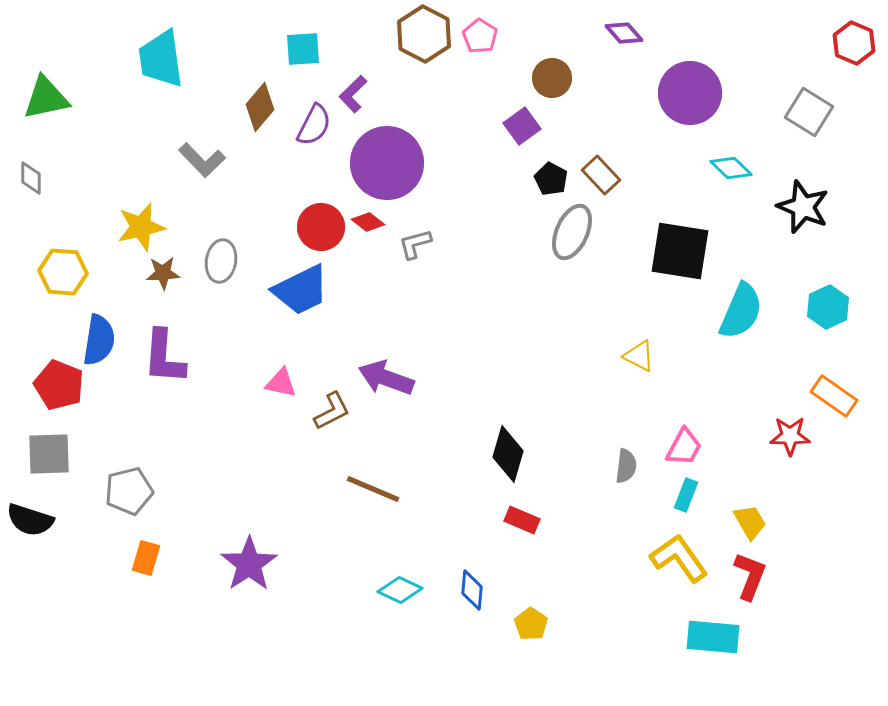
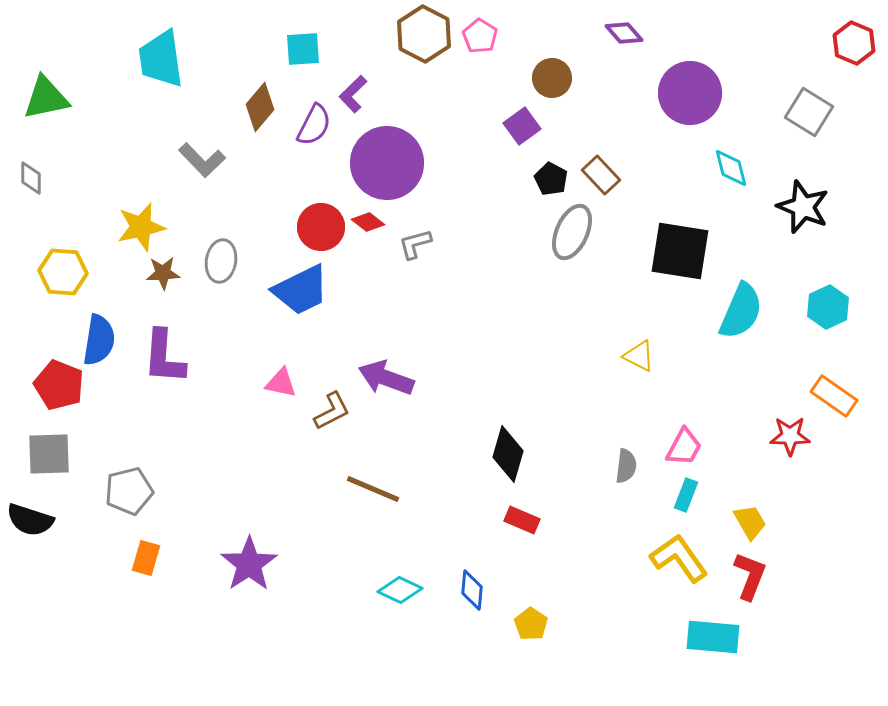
cyan diamond at (731, 168): rotated 33 degrees clockwise
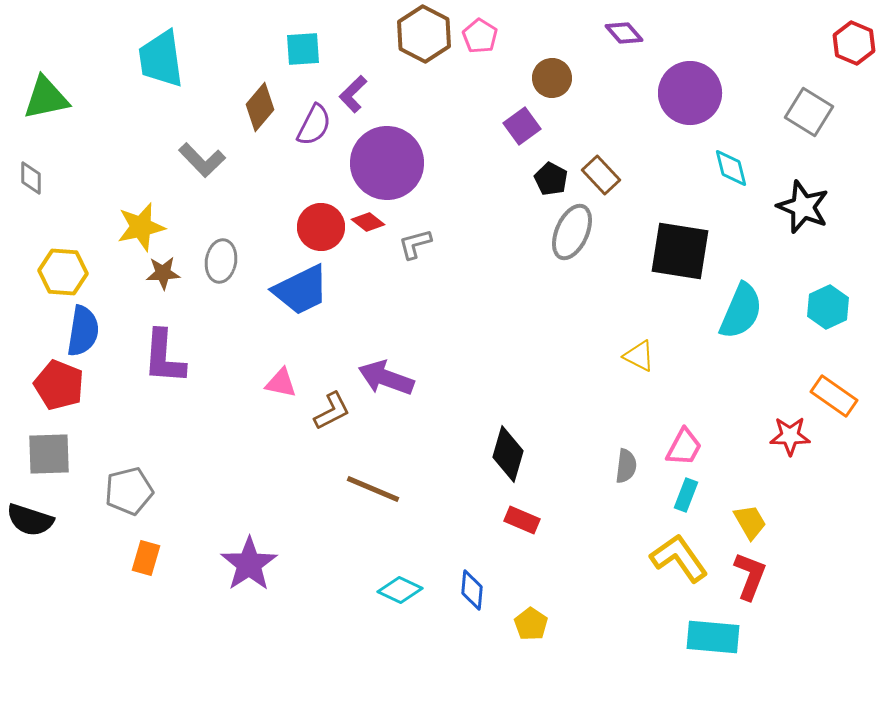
blue semicircle at (99, 340): moved 16 px left, 9 px up
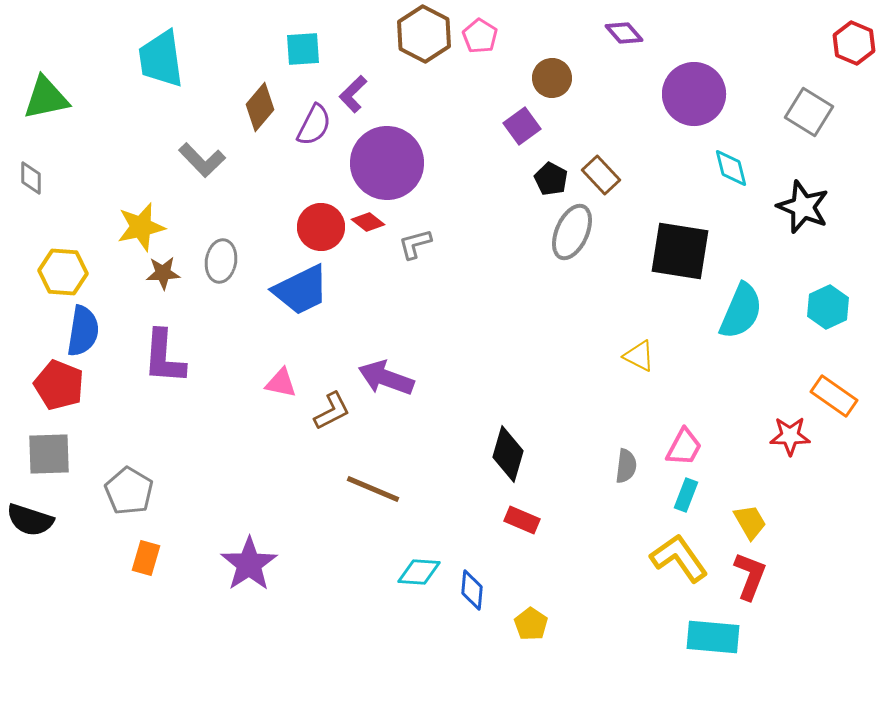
purple circle at (690, 93): moved 4 px right, 1 px down
gray pentagon at (129, 491): rotated 27 degrees counterclockwise
cyan diamond at (400, 590): moved 19 px right, 18 px up; rotated 21 degrees counterclockwise
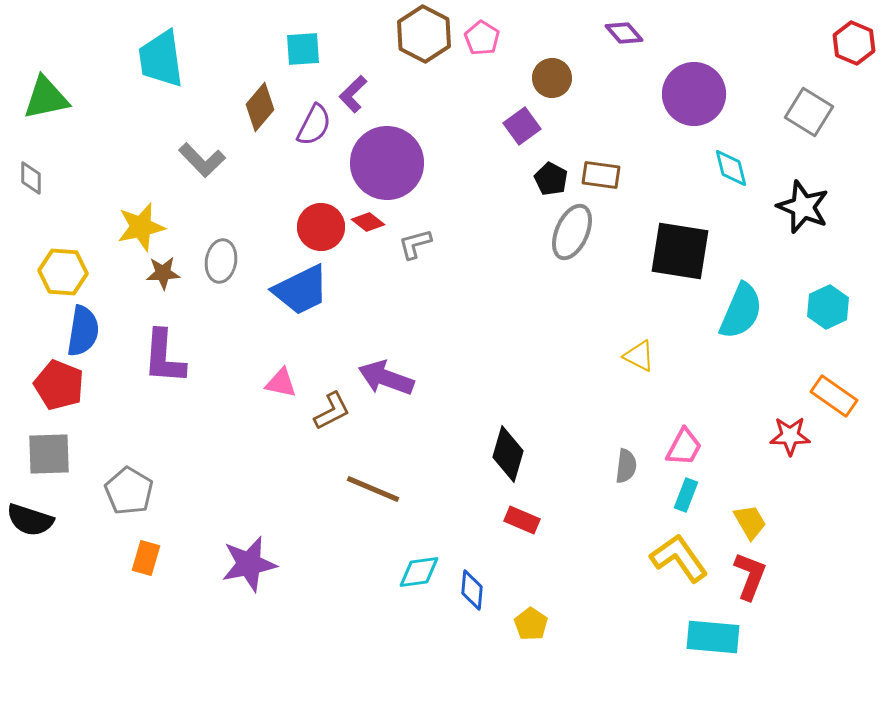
pink pentagon at (480, 36): moved 2 px right, 2 px down
brown rectangle at (601, 175): rotated 39 degrees counterclockwise
purple star at (249, 564): rotated 22 degrees clockwise
cyan diamond at (419, 572): rotated 12 degrees counterclockwise
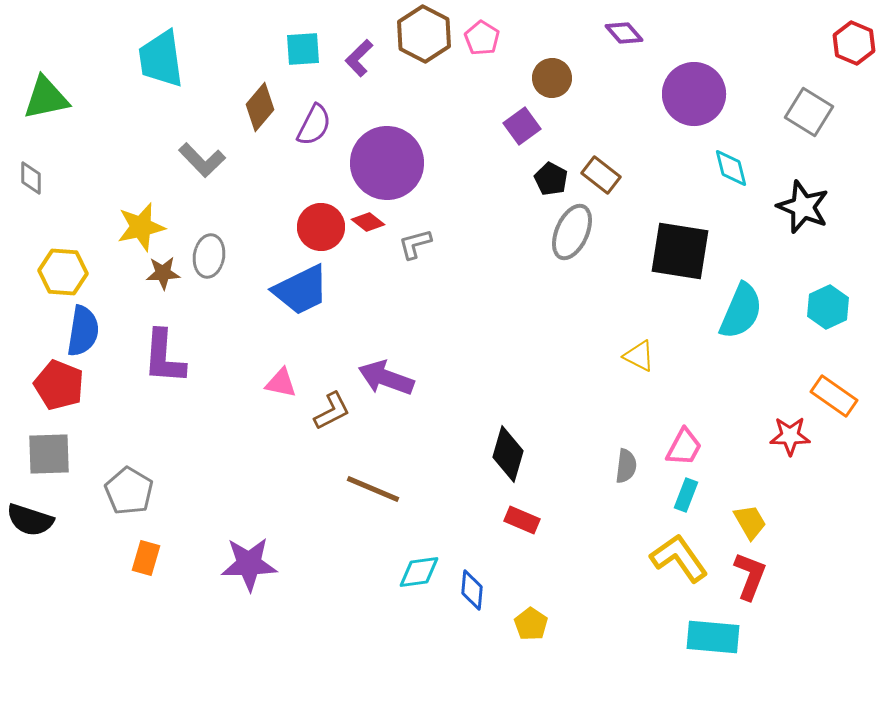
purple L-shape at (353, 94): moved 6 px right, 36 px up
brown rectangle at (601, 175): rotated 30 degrees clockwise
gray ellipse at (221, 261): moved 12 px left, 5 px up
purple star at (249, 564): rotated 10 degrees clockwise
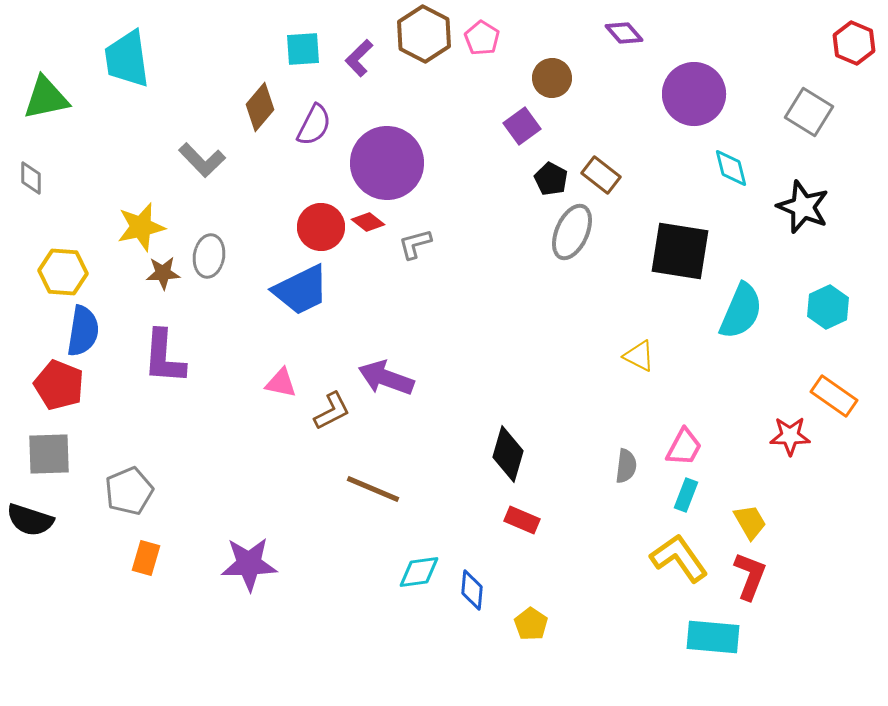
cyan trapezoid at (161, 59): moved 34 px left
gray pentagon at (129, 491): rotated 18 degrees clockwise
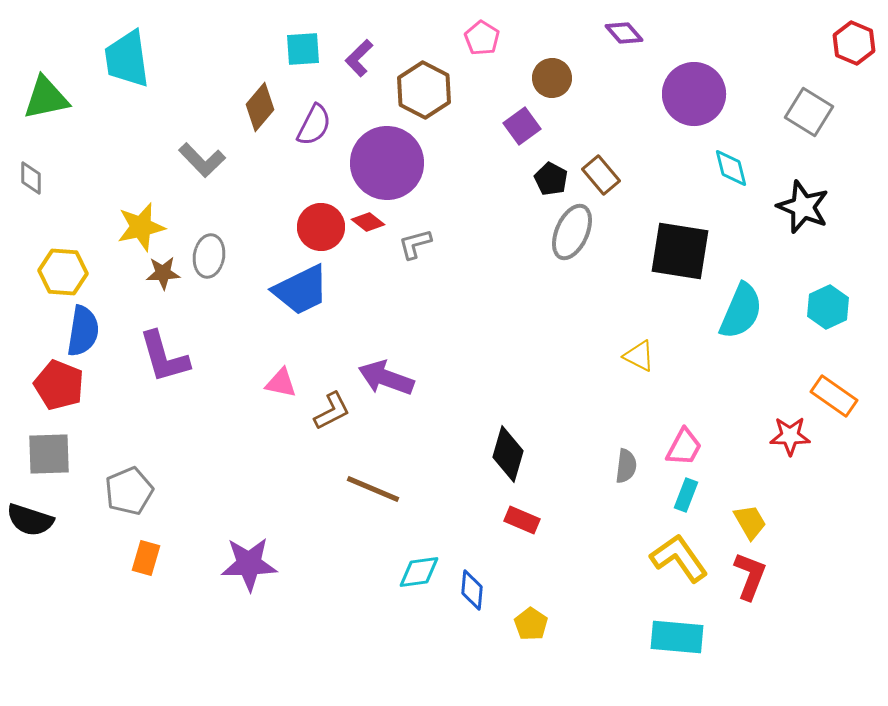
brown hexagon at (424, 34): moved 56 px down
brown rectangle at (601, 175): rotated 12 degrees clockwise
purple L-shape at (164, 357): rotated 20 degrees counterclockwise
cyan rectangle at (713, 637): moved 36 px left
